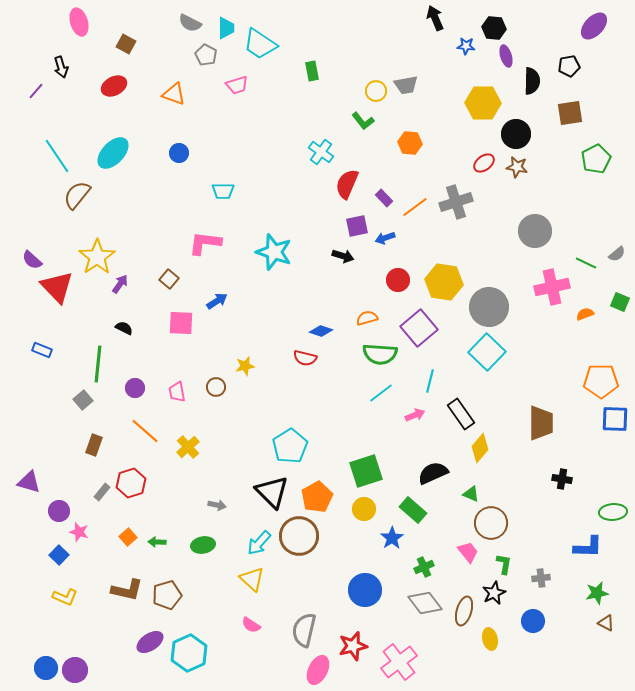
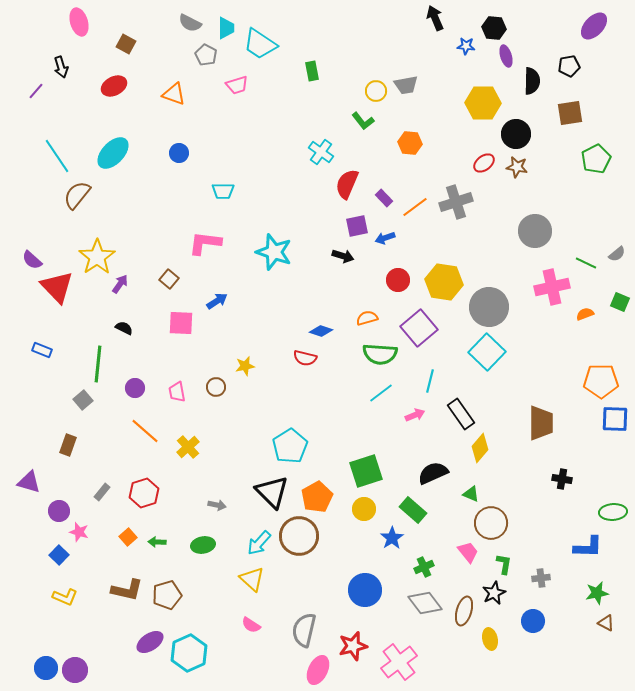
brown rectangle at (94, 445): moved 26 px left
red hexagon at (131, 483): moved 13 px right, 10 px down
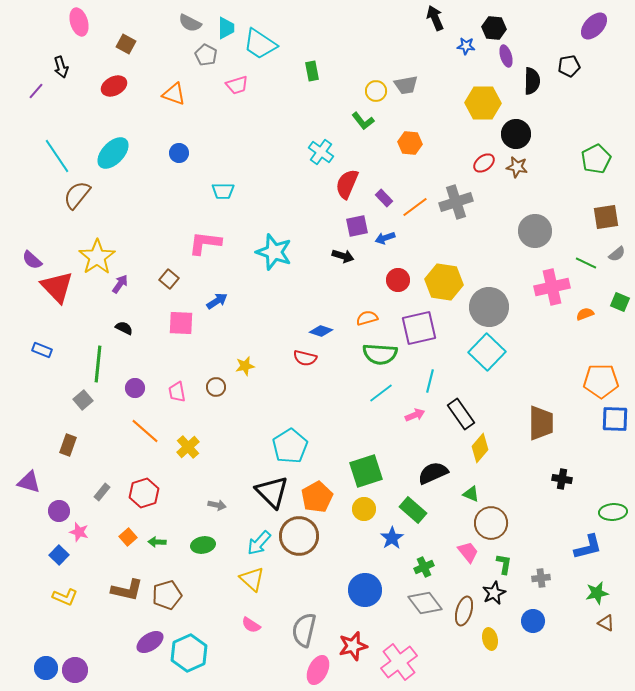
brown square at (570, 113): moved 36 px right, 104 px down
purple square at (419, 328): rotated 27 degrees clockwise
blue L-shape at (588, 547): rotated 16 degrees counterclockwise
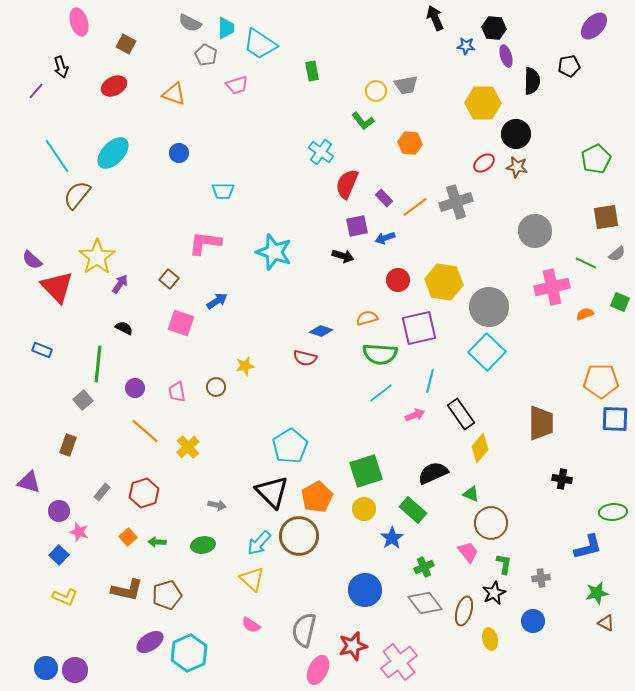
pink square at (181, 323): rotated 16 degrees clockwise
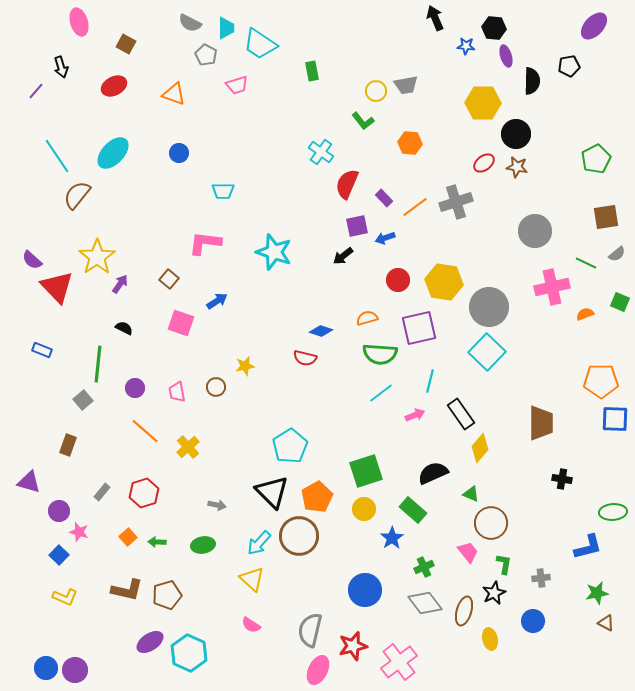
black arrow at (343, 256): rotated 125 degrees clockwise
gray semicircle at (304, 630): moved 6 px right
cyan hexagon at (189, 653): rotated 12 degrees counterclockwise
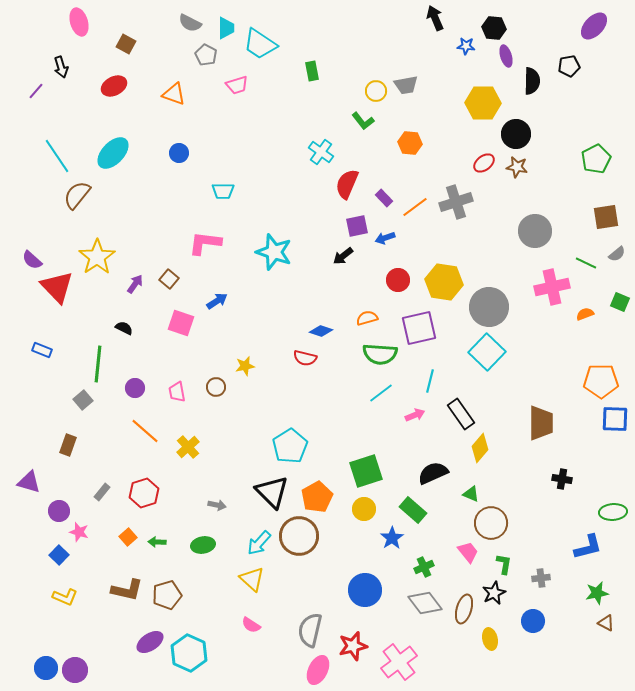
purple arrow at (120, 284): moved 15 px right
brown ellipse at (464, 611): moved 2 px up
